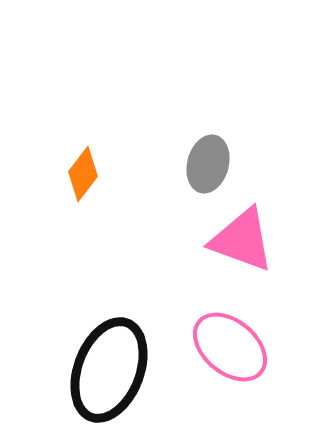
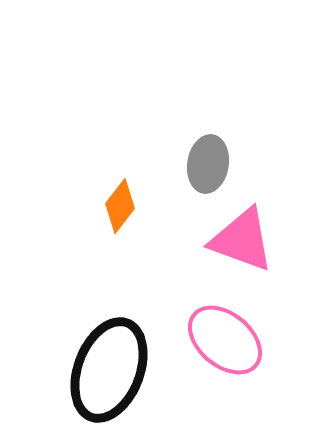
gray ellipse: rotated 6 degrees counterclockwise
orange diamond: moved 37 px right, 32 px down
pink ellipse: moved 5 px left, 7 px up
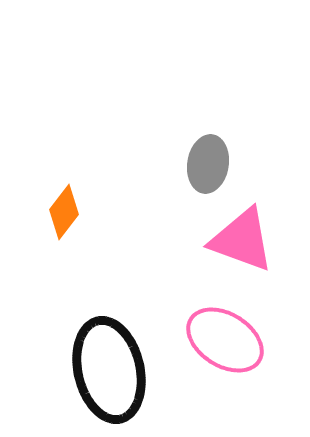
orange diamond: moved 56 px left, 6 px down
pink ellipse: rotated 8 degrees counterclockwise
black ellipse: rotated 34 degrees counterclockwise
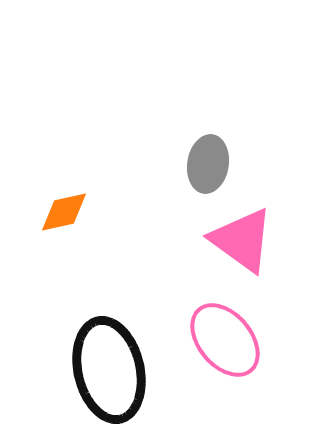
orange diamond: rotated 40 degrees clockwise
pink triangle: rotated 16 degrees clockwise
pink ellipse: rotated 18 degrees clockwise
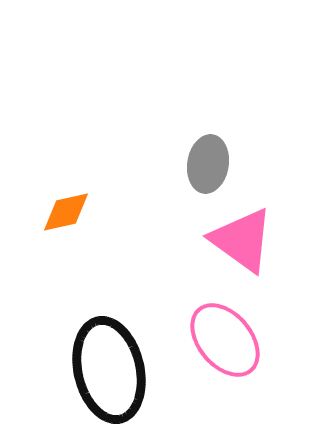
orange diamond: moved 2 px right
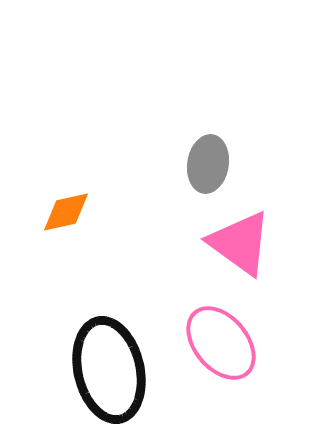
pink triangle: moved 2 px left, 3 px down
pink ellipse: moved 4 px left, 3 px down
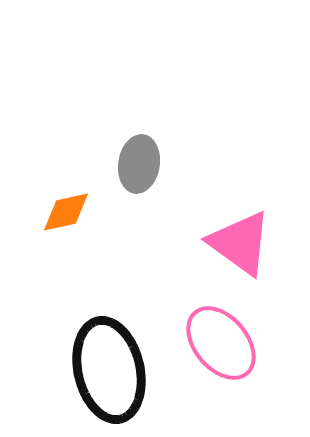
gray ellipse: moved 69 px left
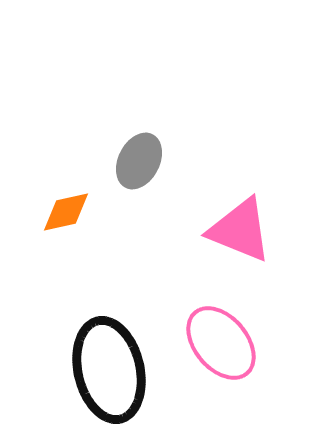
gray ellipse: moved 3 px up; rotated 18 degrees clockwise
pink triangle: moved 13 px up; rotated 14 degrees counterclockwise
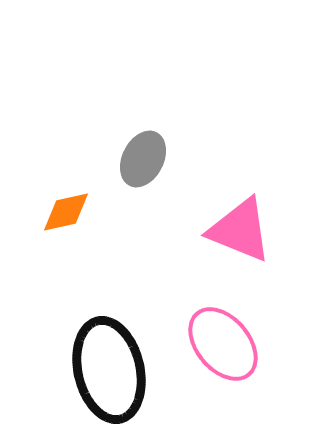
gray ellipse: moved 4 px right, 2 px up
pink ellipse: moved 2 px right, 1 px down
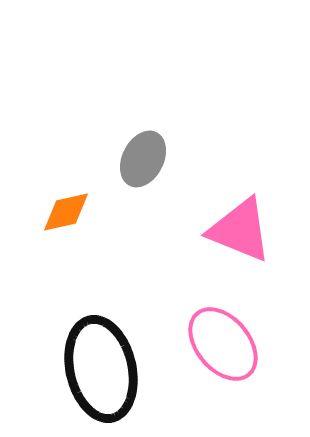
black ellipse: moved 8 px left, 1 px up
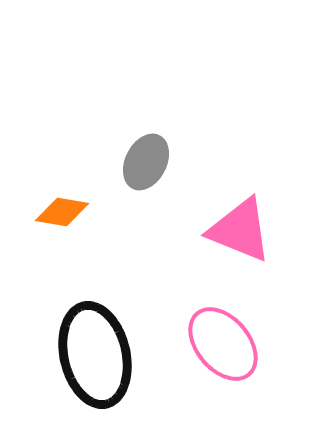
gray ellipse: moved 3 px right, 3 px down
orange diamond: moved 4 px left; rotated 22 degrees clockwise
black ellipse: moved 6 px left, 14 px up
